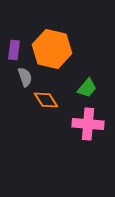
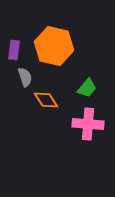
orange hexagon: moved 2 px right, 3 px up
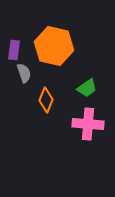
gray semicircle: moved 1 px left, 4 px up
green trapezoid: rotated 15 degrees clockwise
orange diamond: rotated 55 degrees clockwise
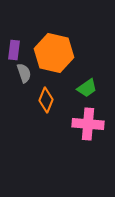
orange hexagon: moved 7 px down
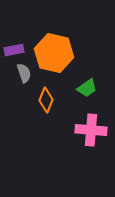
purple rectangle: rotated 72 degrees clockwise
pink cross: moved 3 px right, 6 px down
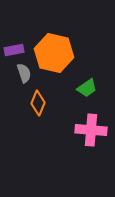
orange diamond: moved 8 px left, 3 px down
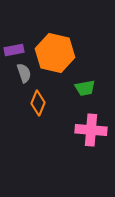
orange hexagon: moved 1 px right
green trapezoid: moved 2 px left; rotated 25 degrees clockwise
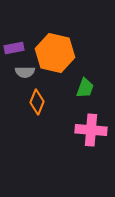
purple rectangle: moved 2 px up
gray semicircle: moved 1 px right, 1 px up; rotated 108 degrees clockwise
green trapezoid: rotated 60 degrees counterclockwise
orange diamond: moved 1 px left, 1 px up
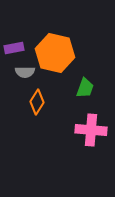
orange diamond: rotated 10 degrees clockwise
